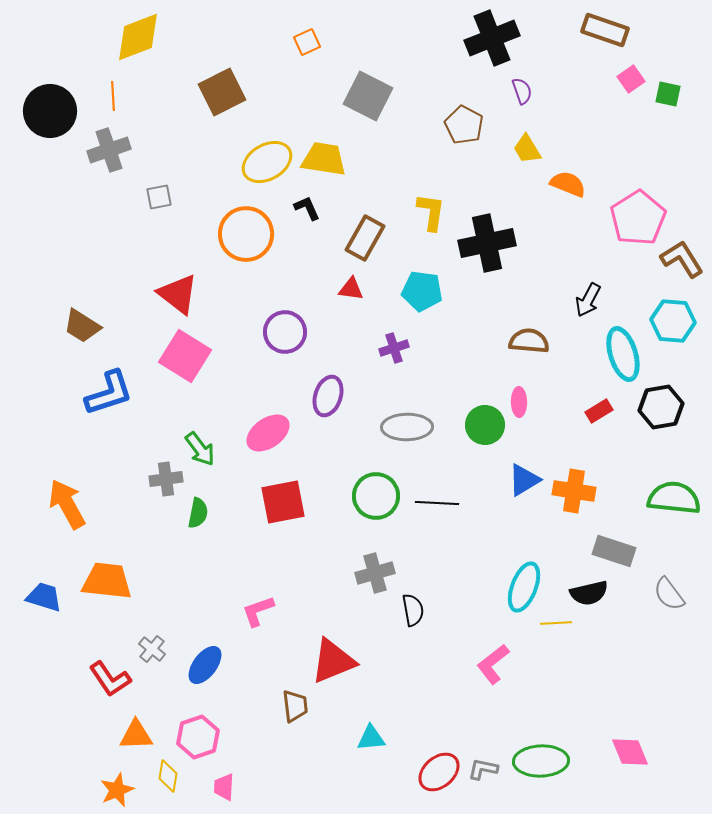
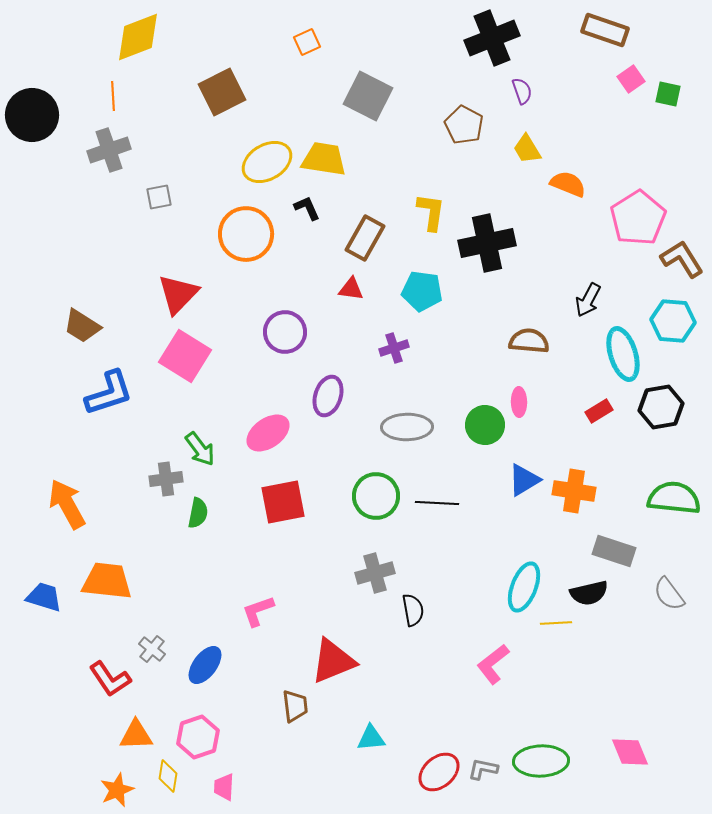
black circle at (50, 111): moved 18 px left, 4 px down
red triangle at (178, 294): rotated 36 degrees clockwise
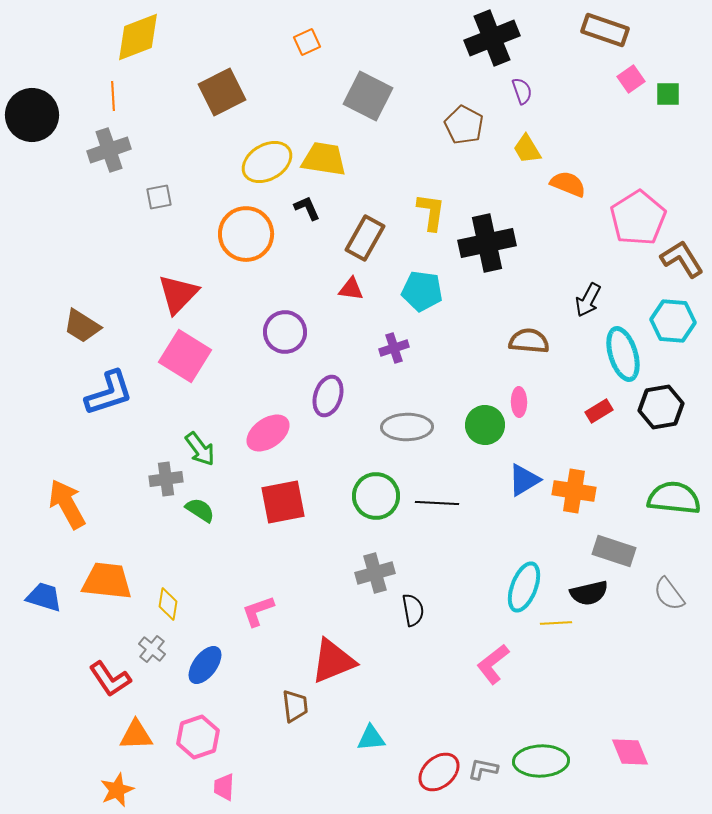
green square at (668, 94): rotated 12 degrees counterclockwise
green semicircle at (198, 513): moved 2 px right, 3 px up; rotated 68 degrees counterclockwise
yellow diamond at (168, 776): moved 172 px up
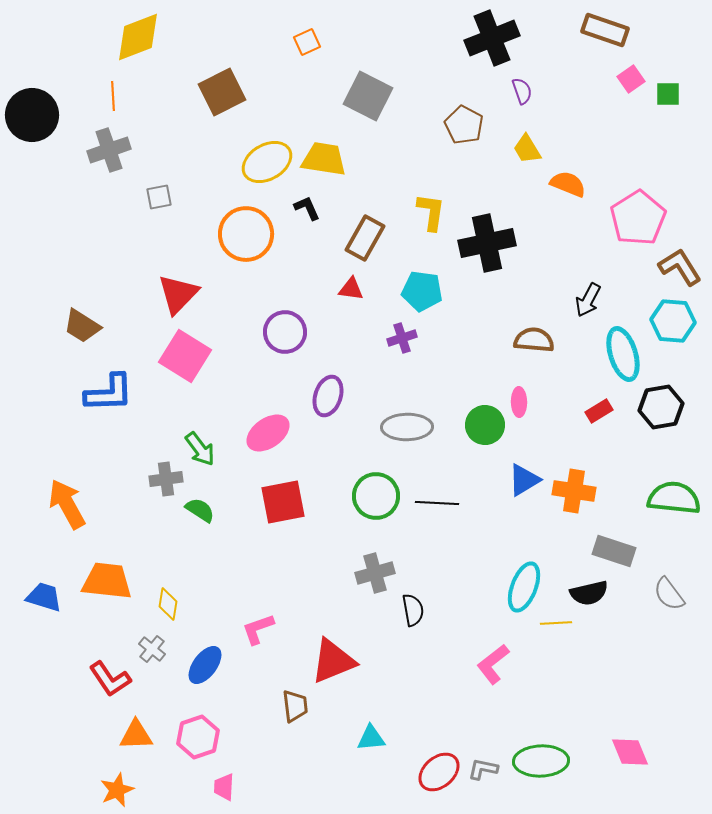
brown L-shape at (682, 259): moved 2 px left, 8 px down
brown semicircle at (529, 341): moved 5 px right, 1 px up
purple cross at (394, 348): moved 8 px right, 10 px up
blue L-shape at (109, 393): rotated 16 degrees clockwise
pink L-shape at (258, 611): moved 18 px down
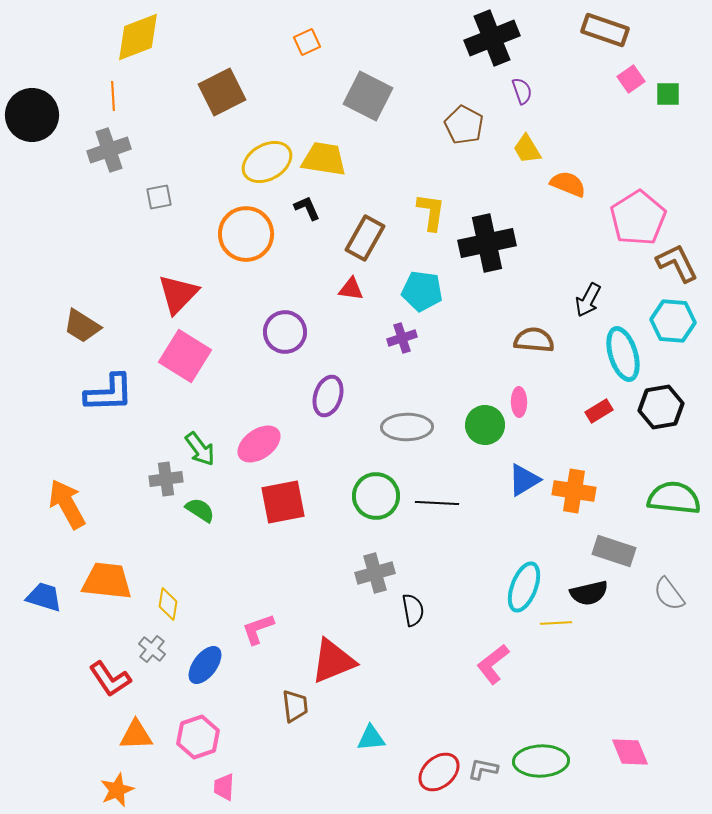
brown L-shape at (680, 267): moved 3 px left, 4 px up; rotated 6 degrees clockwise
pink ellipse at (268, 433): moved 9 px left, 11 px down
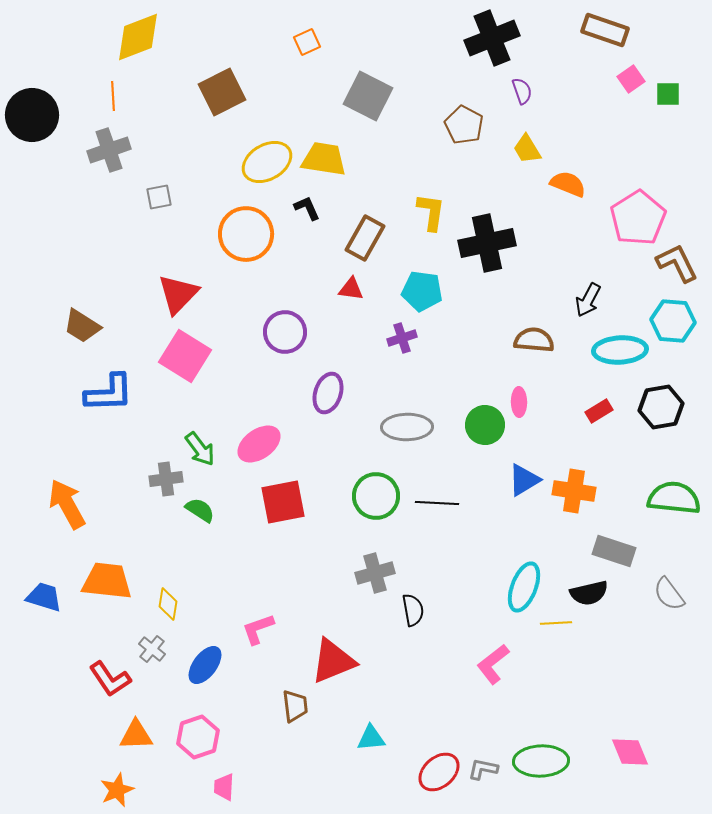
cyan ellipse at (623, 354): moved 3 px left, 4 px up; rotated 76 degrees counterclockwise
purple ellipse at (328, 396): moved 3 px up
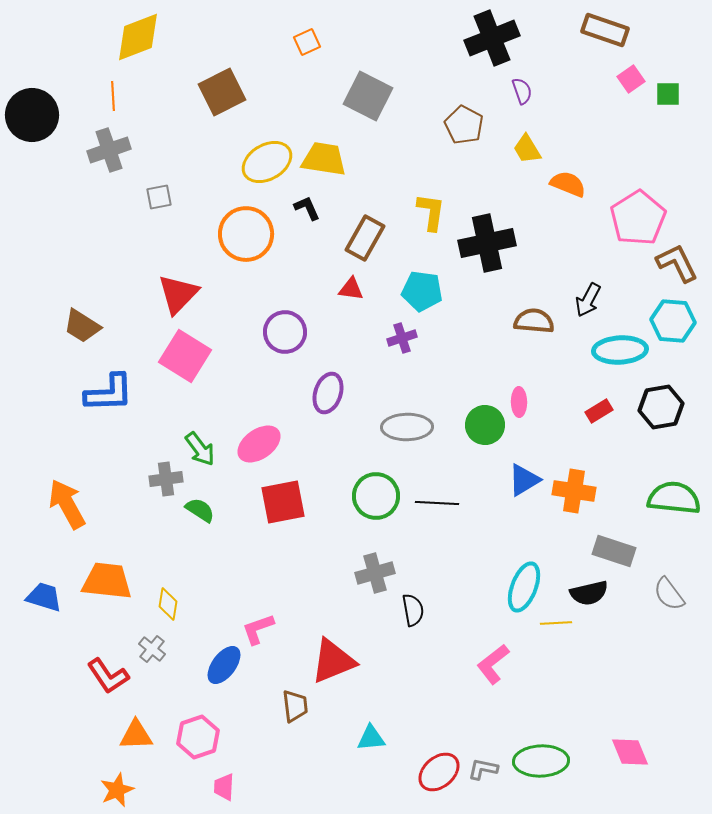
brown semicircle at (534, 340): moved 19 px up
blue ellipse at (205, 665): moved 19 px right
red L-shape at (110, 679): moved 2 px left, 3 px up
